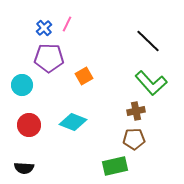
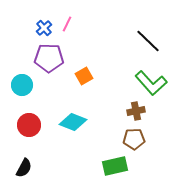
black semicircle: rotated 66 degrees counterclockwise
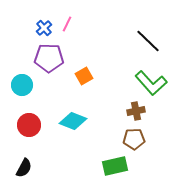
cyan diamond: moved 1 px up
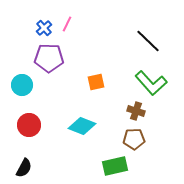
orange square: moved 12 px right, 6 px down; rotated 18 degrees clockwise
brown cross: rotated 30 degrees clockwise
cyan diamond: moved 9 px right, 5 px down
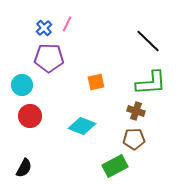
green L-shape: rotated 52 degrees counterclockwise
red circle: moved 1 px right, 9 px up
green rectangle: rotated 15 degrees counterclockwise
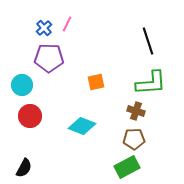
black line: rotated 28 degrees clockwise
green rectangle: moved 12 px right, 1 px down
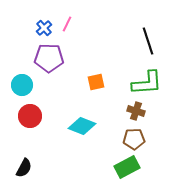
green L-shape: moved 4 px left
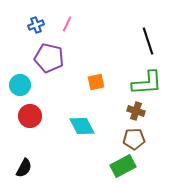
blue cross: moved 8 px left, 3 px up; rotated 21 degrees clockwise
purple pentagon: rotated 12 degrees clockwise
cyan circle: moved 2 px left
cyan diamond: rotated 40 degrees clockwise
green rectangle: moved 4 px left, 1 px up
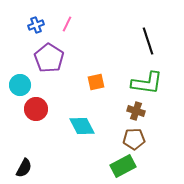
purple pentagon: rotated 20 degrees clockwise
green L-shape: rotated 12 degrees clockwise
red circle: moved 6 px right, 7 px up
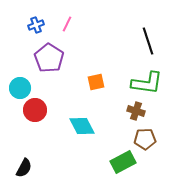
cyan circle: moved 3 px down
red circle: moved 1 px left, 1 px down
brown pentagon: moved 11 px right
green rectangle: moved 4 px up
